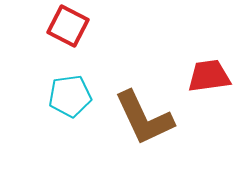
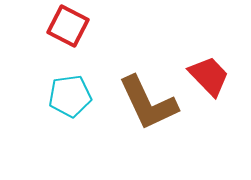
red trapezoid: rotated 54 degrees clockwise
brown L-shape: moved 4 px right, 15 px up
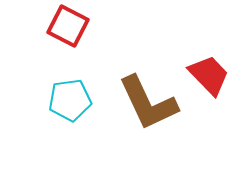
red trapezoid: moved 1 px up
cyan pentagon: moved 4 px down
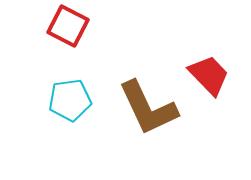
brown L-shape: moved 5 px down
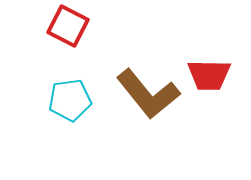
red trapezoid: rotated 135 degrees clockwise
brown L-shape: moved 14 px up; rotated 14 degrees counterclockwise
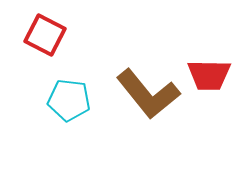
red square: moved 23 px left, 9 px down
cyan pentagon: moved 1 px left; rotated 15 degrees clockwise
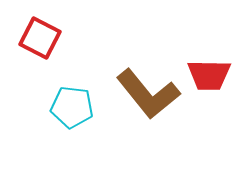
red square: moved 5 px left, 3 px down
cyan pentagon: moved 3 px right, 7 px down
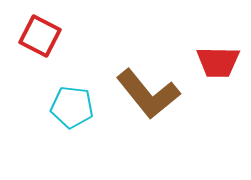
red square: moved 2 px up
red trapezoid: moved 9 px right, 13 px up
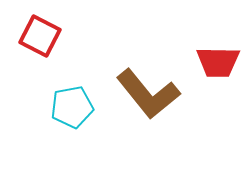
cyan pentagon: rotated 18 degrees counterclockwise
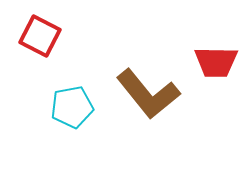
red trapezoid: moved 2 px left
